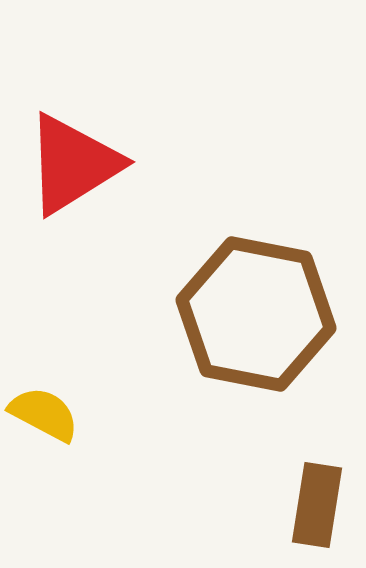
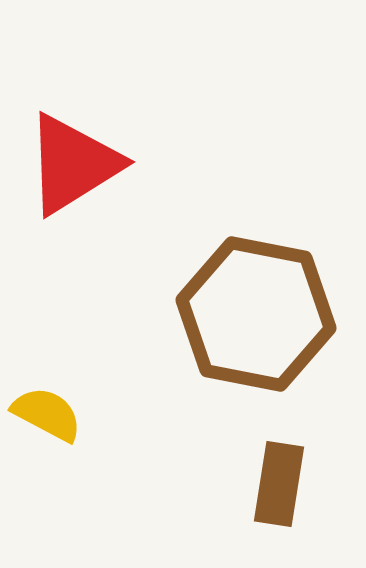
yellow semicircle: moved 3 px right
brown rectangle: moved 38 px left, 21 px up
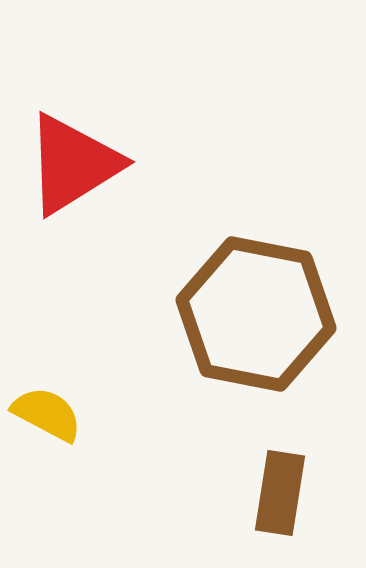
brown rectangle: moved 1 px right, 9 px down
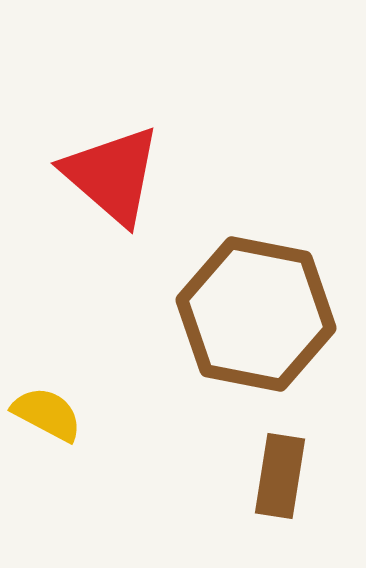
red triangle: moved 39 px right, 11 px down; rotated 47 degrees counterclockwise
brown rectangle: moved 17 px up
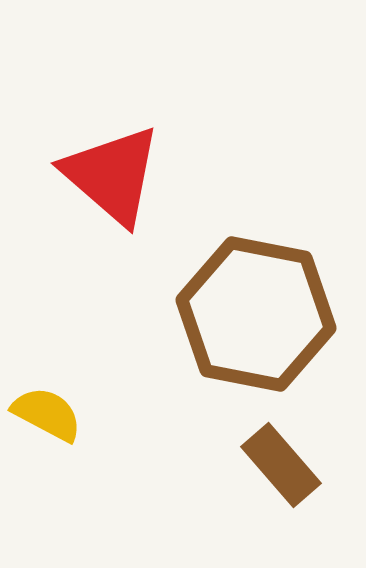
brown rectangle: moved 1 px right, 11 px up; rotated 50 degrees counterclockwise
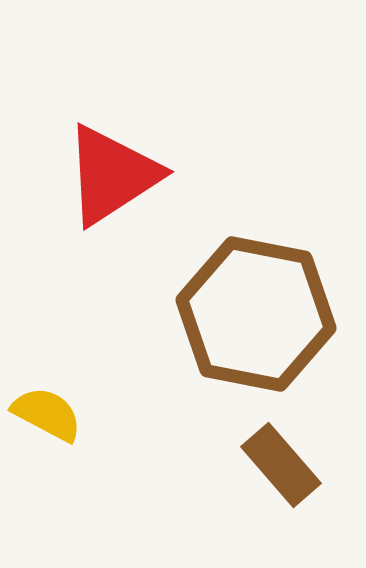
red triangle: rotated 46 degrees clockwise
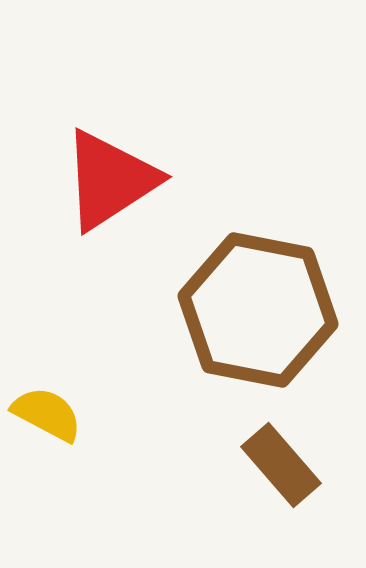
red triangle: moved 2 px left, 5 px down
brown hexagon: moved 2 px right, 4 px up
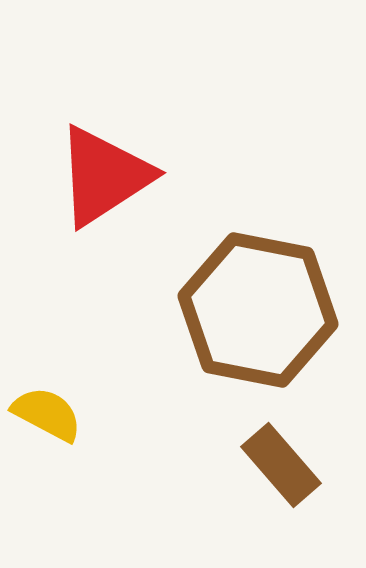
red triangle: moved 6 px left, 4 px up
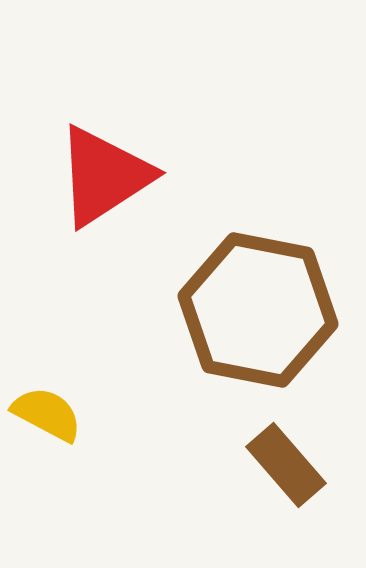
brown rectangle: moved 5 px right
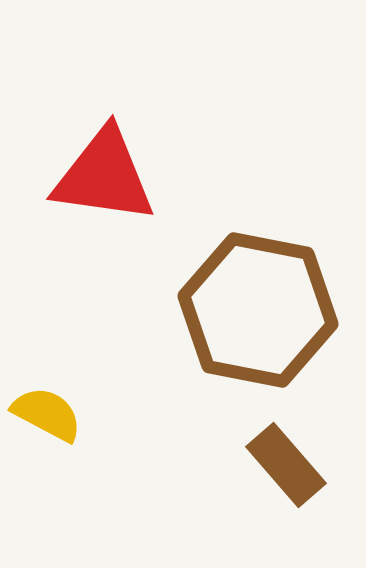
red triangle: rotated 41 degrees clockwise
